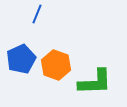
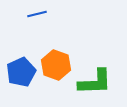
blue line: rotated 54 degrees clockwise
blue pentagon: moved 13 px down
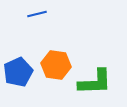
orange hexagon: rotated 12 degrees counterclockwise
blue pentagon: moved 3 px left
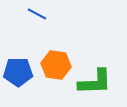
blue line: rotated 42 degrees clockwise
blue pentagon: rotated 24 degrees clockwise
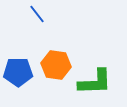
blue line: rotated 24 degrees clockwise
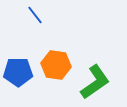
blue line: moved 2 px left, 1 px down
green L-shape: rotated 33 degrees counterclockwise
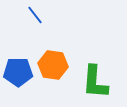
orange hexagon: moved 3 px left
green L-shape: rotated 129 degrees clockwise
